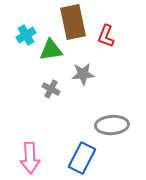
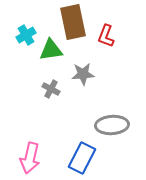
pink arrow: rotated 16 degrees clockwise
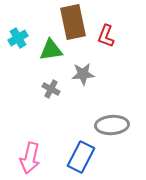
cyan cross: moved 8 px left, 3 px down
blue rectangle: moved 1 px left, 1 px up
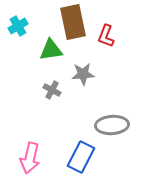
cyan cross: moved 12 px up
gray cross: moved 1 px right, 1 px down
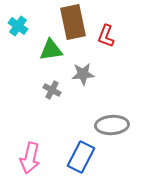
cyan cross: rotated 24 degrees counterclockwise
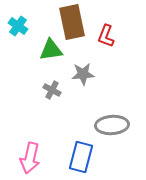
brown rectangle: moved 1 px left
blue rectangle: rotated 12 degrees counterclockwise
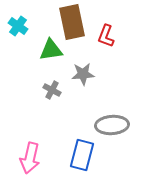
blue rectangle: moved 1 px right, 2 px up
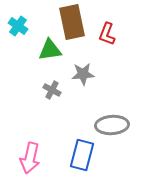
red L-shape: moved 1 px right, 2 px up
green triangle: moved 1 px left
